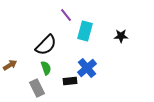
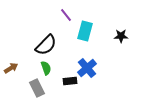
brown arrow: moved 1 px right, 3 px down
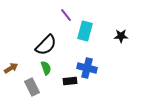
blue cross: rotated 36 degrees counterclockwise
gray rectangle: moved 5 px left, 1 px up
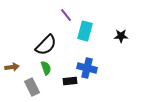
brown arrow: moved 1 px right, 1 px up; rotated 24 degrees clockwise
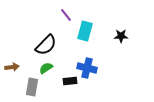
green semicircle: rotated 104 degrees counterclockwise
gray rectangle: rotated 36 degrees clockwise
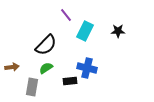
cyan rectangle: rotated 12 degrees clockwise
black star: moved 3 px left, 5 px up
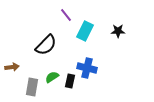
green semicircle: moved 6 px right, 9 px down
black rectangle: rotated 72 degrees counterclockwise
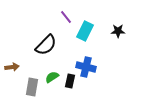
purple line: moved 2 px down
blue cross: moved 1 px left, 1 px up
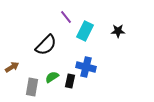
brown arrow: rotated 24 degrees counterclockwise
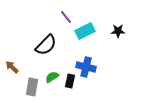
cyan rectangle: rotated 36 degrees clockwise
brown arrow: rotated 104 degrees counterclockwise
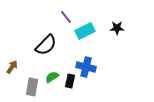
black star: moved 1 px left, 3 px up
brown arrow: rotated 80 degrees clockwise
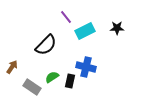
gray rectangle: rotated 66 degrees counterclockwise
